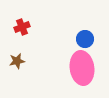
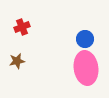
pink ellipse: moved 4 px right
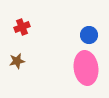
blue circle: moved 4 px right, 4 px up
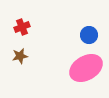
brown star: moved 3 px right, 5 px up
pink ellipse: rotated 68 degrees clockwise
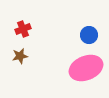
red cross: moved 1 px right, 2 px down
pink ellipse: rotated 8 degrees clockwise
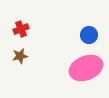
red cross: moved 2 px left
